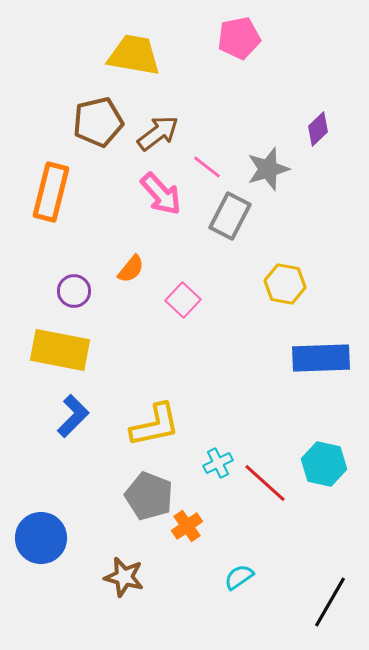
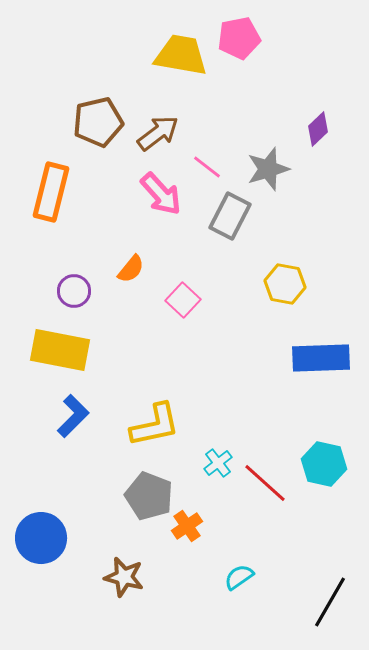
yellow trapezoid: moved 47 px right
cyan cross: rotated 12 degrees counterclockwise
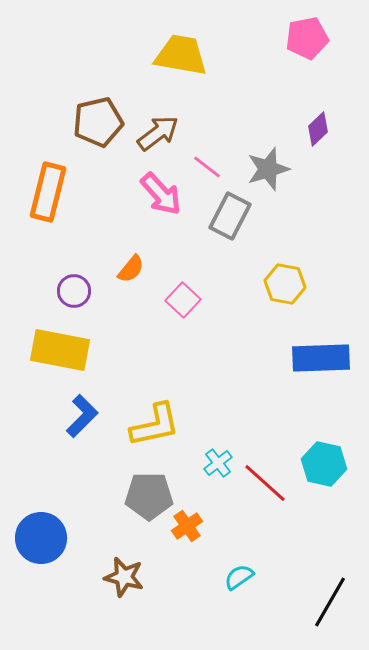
pink pentagon: moved 68 px right
orange rectangle: moved 3 px left
blue L-shape: moved 9 px right
gray pentagon: rotated 21 degrees counterclockwise
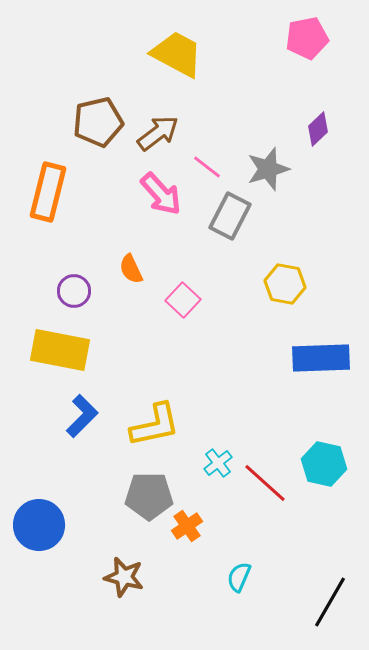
yellow trapezoid: moved 4 px left, 1 px up; rotated 18 degrees clockwise
orange semicircle: rotated 116 degrees clockwise
blue circle: moved 2 px left, 13 px up
cyan semicircle: rotated 32 degrees counterclockwise
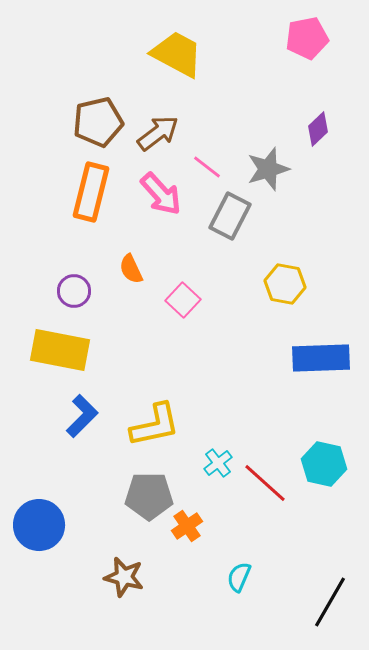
orange rectangle: moved 43 px right
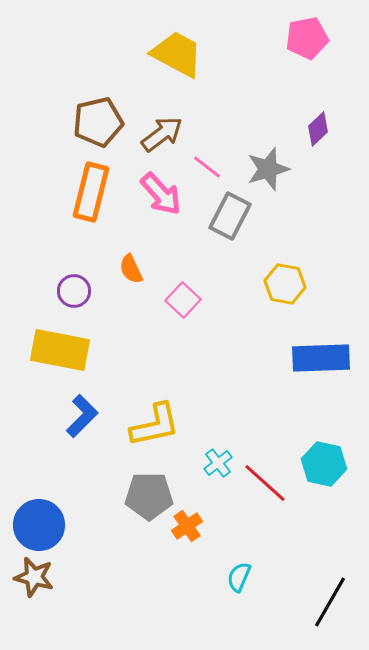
brown arrow: moved 4 px right, 1 px down
brown star: moved 90 px left
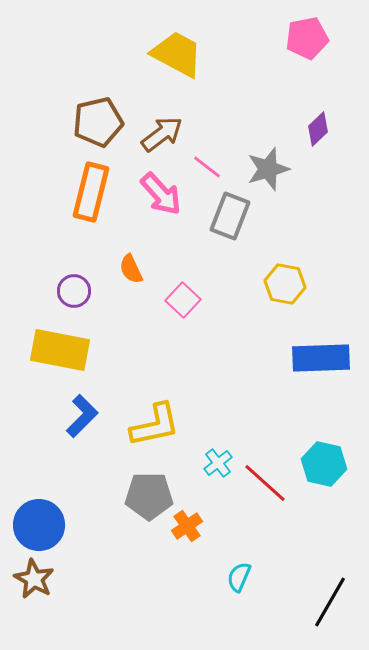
gray rectangle: rotated 6 degrees counterclockwise
brown star: moved 2 px down; rotated 15 degrees clockwise
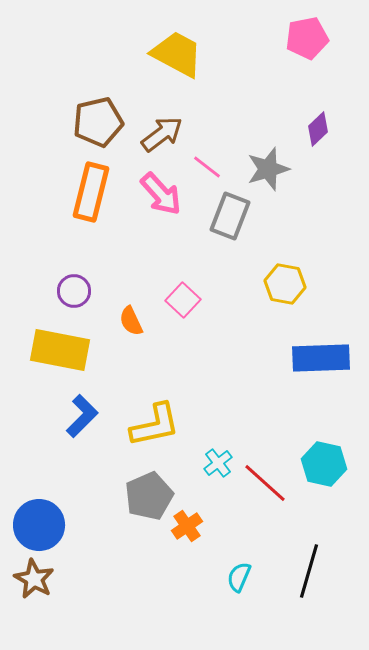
orange semicircle: moved 52 px down
gray pentagon: rotated 24 degrees counterclockwise
black line: moved 21 px left, 31 px up; rotated 14 degrees counterclockwise
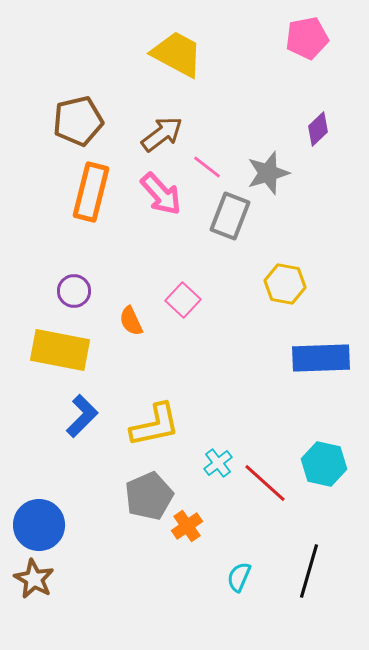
brown pentagon: moved 20 px left, 1 px up
gray star: moved 4 px down
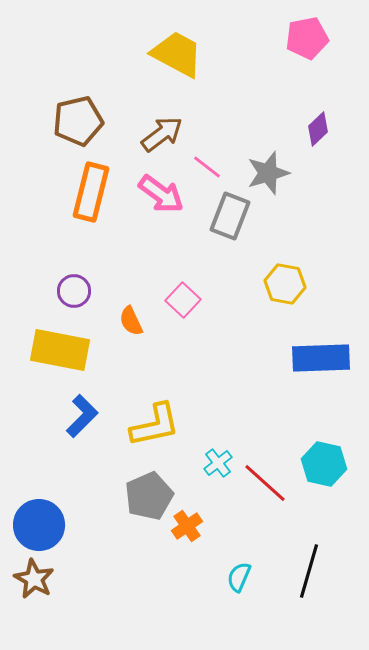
pink arrow: rotated 12 degrees counterclockwise
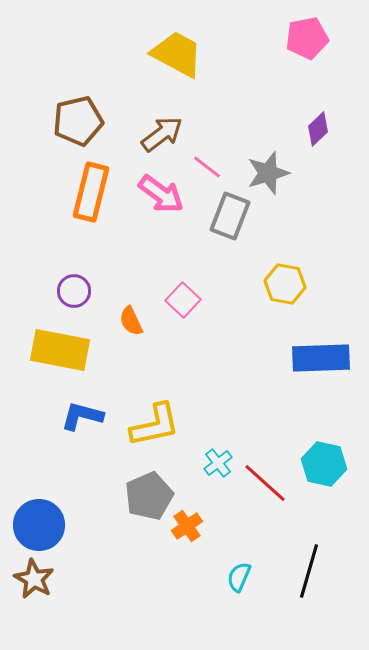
blue L-shape: rotated 120 degrees counterclockwise
